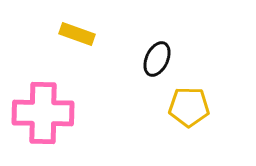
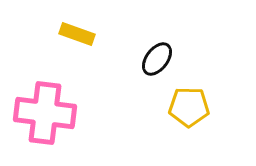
black ellipse: rotated 12 degrees clockwise
pink cross: moved 2 px right; rotated 6 degrees clockwise
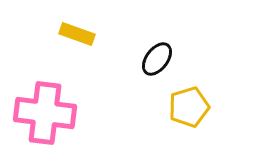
yellow pentagon: rotated 18 degrees counterclockwise
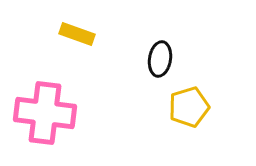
black ellipse: moved 3 px right; rotated 28 degrees counterclockwise
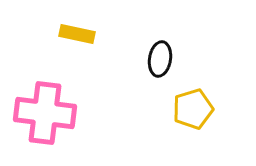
yellow rectangle: rotated 8 degrees counterclockwise
yellow pentagon: moved 4 px right, 2 px down
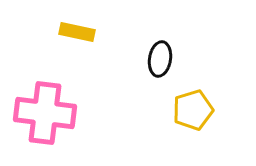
yellow rectangle: moved 2 px up
yellow pentagon: moved 1 px down
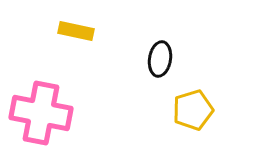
yellow rectangle: moved 1 px left, 1 px up
pink cross: moved 4 px left; rotated 4 degrees clockwise
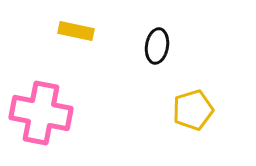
black ellipse: moved 3 px left, 13 px up
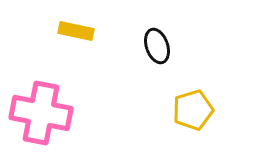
black ellipse: rotated 28 degrees counterclockwise
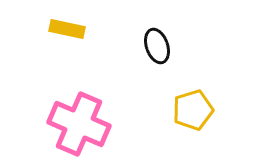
yellow rectangle: moved 9 px left, 2 px up
pink cross: moved 38 px right, 11 px down; rotated 12 degrees clockwise
